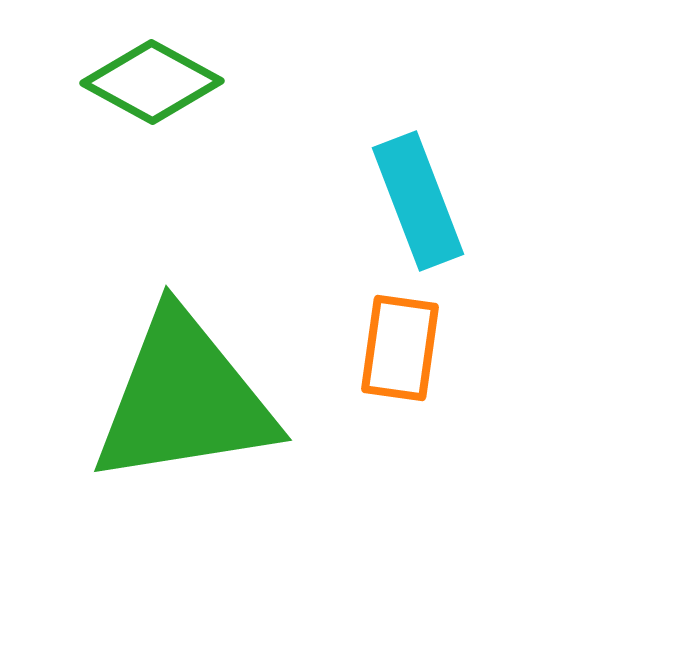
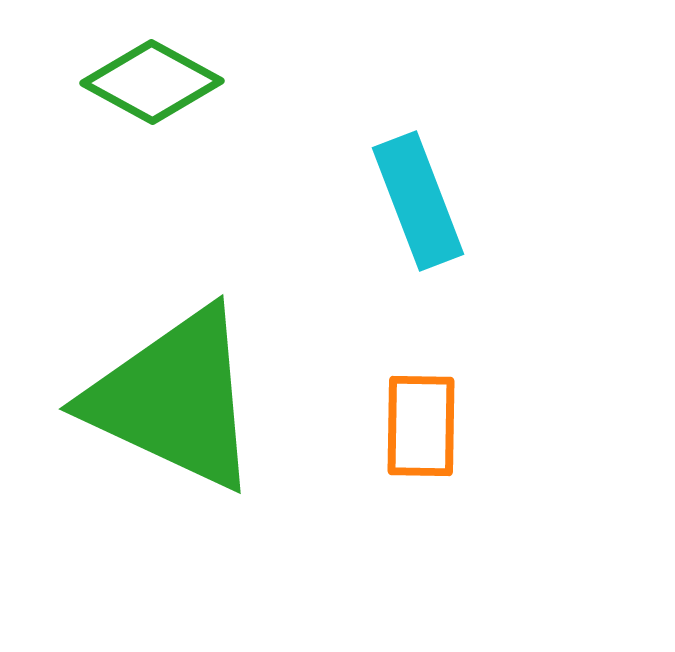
orange rectangle: moved 21 px right, 78 px down; rotated 7 degrees counterclockwise
green triangle: moved 10 px left; rotated 34 degrees clockwise
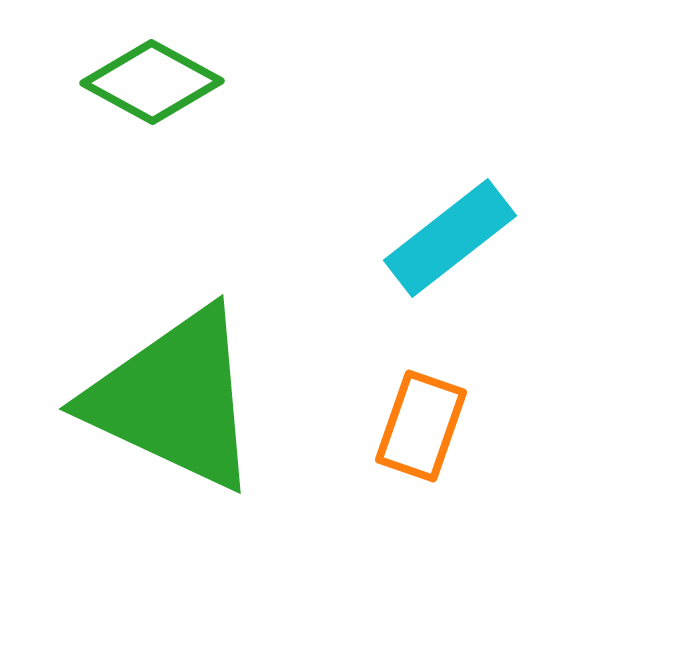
cyan rectangle: moved 32 px right, 37 px down; rotated 73 degrees clockwise
orange rectangle: rotated 18 degrees clockwise
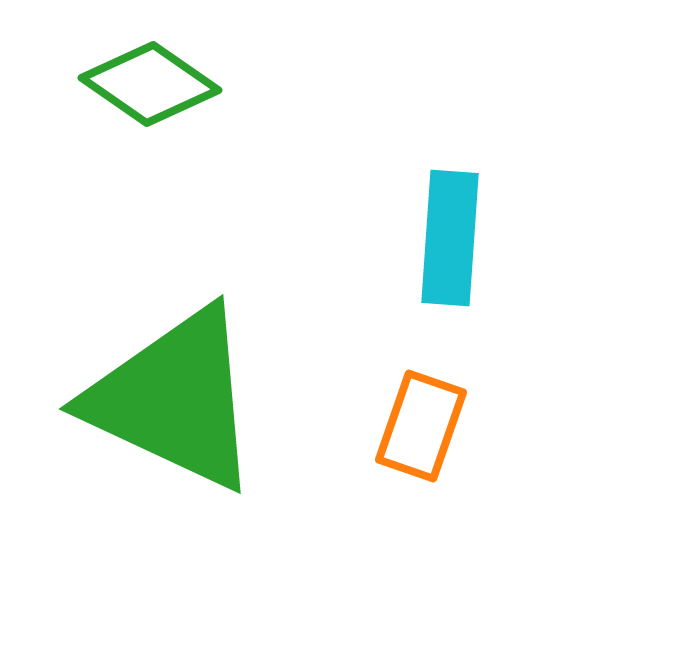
green diamond: moved 2 px left, 2 px down; rotated 6 degrees clockwise
cyan rectangle: rotated 48 degrees counterclockwise
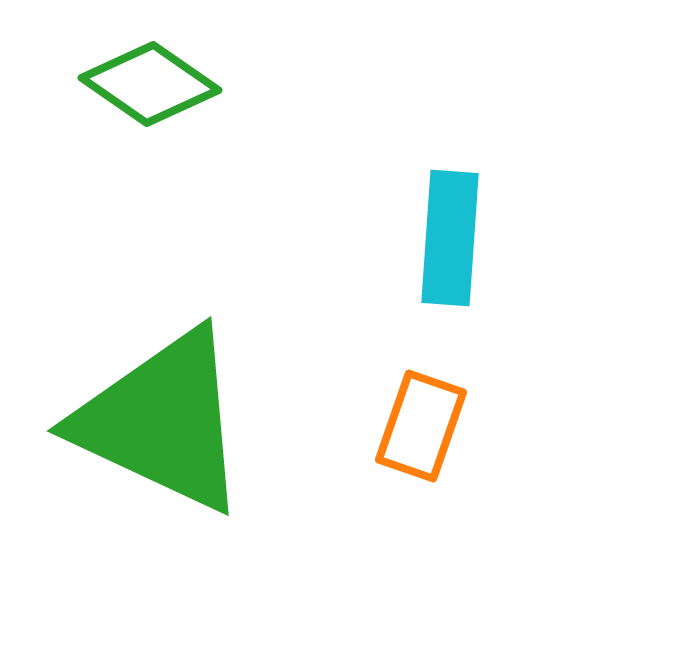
green triangle: moved 12 px left, 22 px down
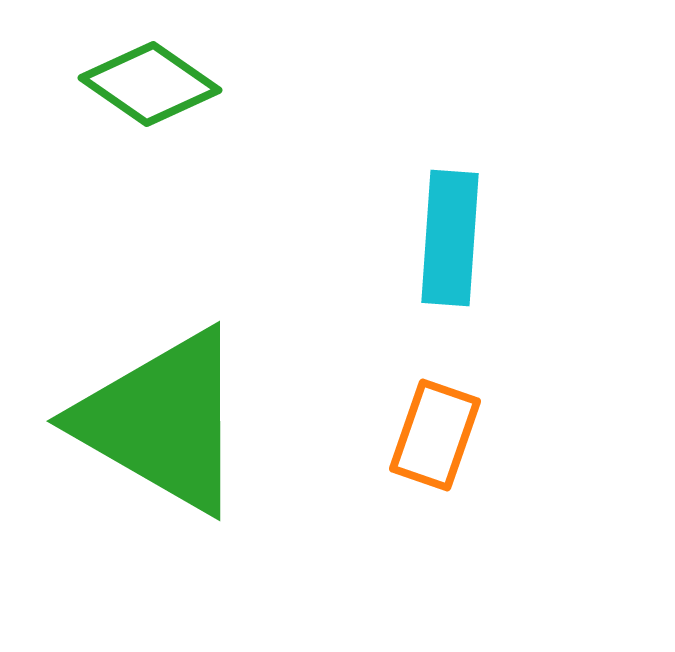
green triangle: rotated 5 degrees clockwise
orange rectangle: moved 14 px right, 9 px down
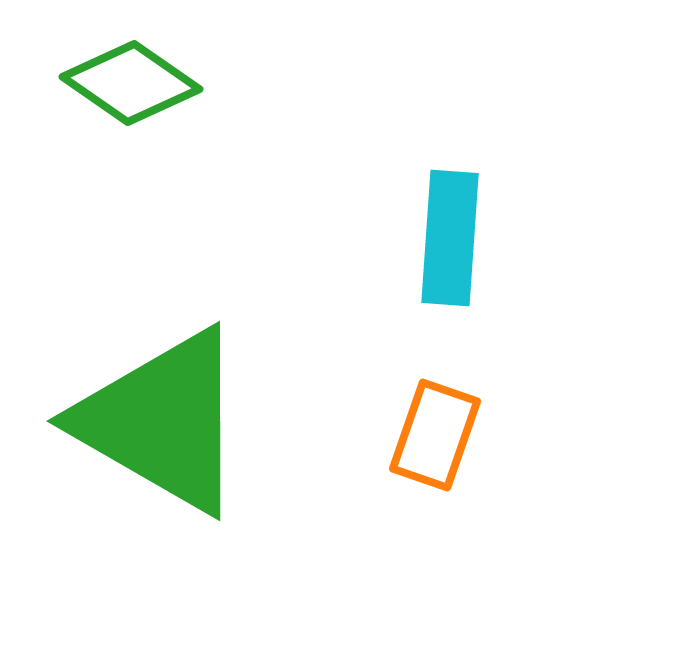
green diamond: moved 19 px left, 1 px up
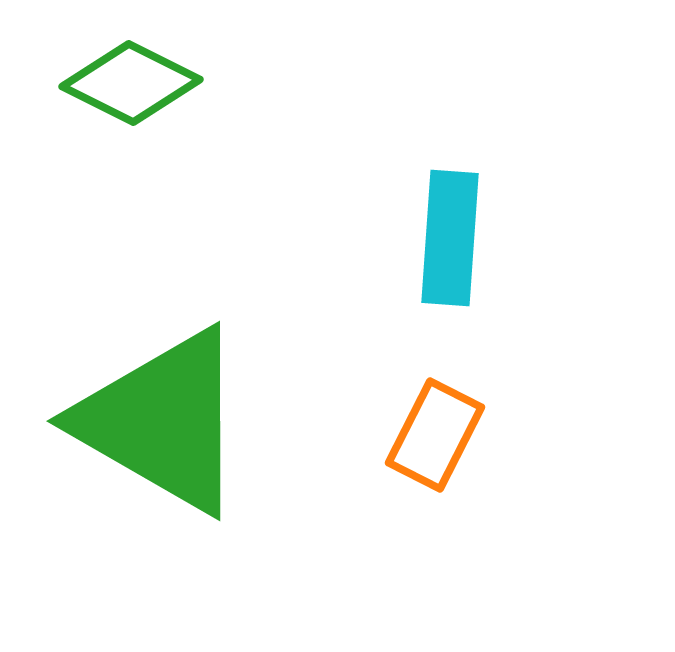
green diamond: rotated 8 degrees counterclockwise
orange rectangle: rotated 8 degrees clockwise
